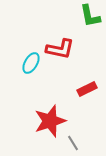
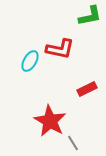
green L-shape: rotated 90 degrees counterclockwise
cyan ellipse: moved 1 px left, 2 px up
red star: rotated 24 degrees counterclockwise
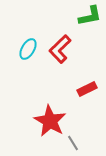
red L-shape: rotated 124 degrees clockwise
cyan ellipse: moved 2 px left, 12 px up
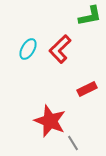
red star: rotated 8 degrees counterclockwise
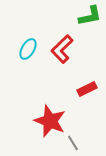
red L-shape: moved 2 px right
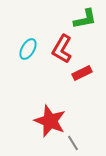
green L-shape: moved 5 px left, 3 px down
red L-shape: rotated 16 degrees counterclockwise
red rectangle: moved 5 px left, 16 px up
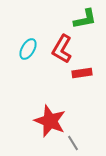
red rectangle: rotated 18 degrees clockwise
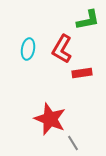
green L-shape: moved 3 px right, 1 px down
cyan ellipse: rotated 20 degrees counterclockwise
red star: moved 2 px up
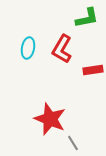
green L-shape: moved 1 px left, 2 px up
cyan ellipse: moved 1 px up
red rectangle: moved 11 px right, 3 px up
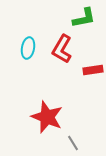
green L-shape: moved 3 px left
red star: moved 3 px left, 2 px up
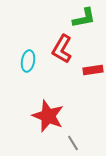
cyan ellipse: moved 13 px down
red star: moved 1 px right, 1 px up
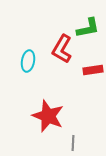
green L-shape: moved 4 px right, 10 px down
gray line: rotated 35 degrees clockwise
